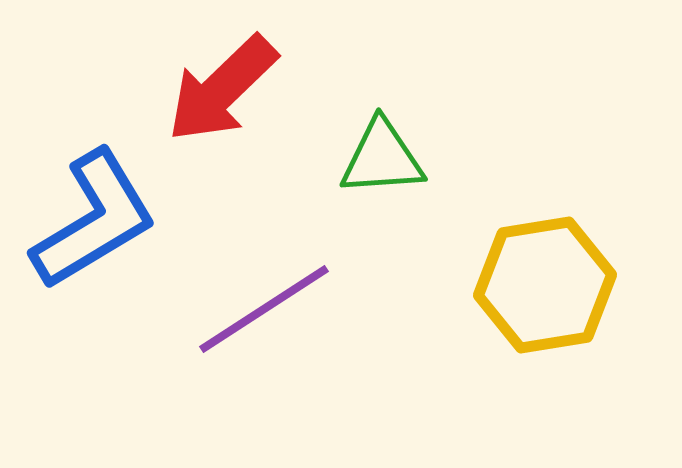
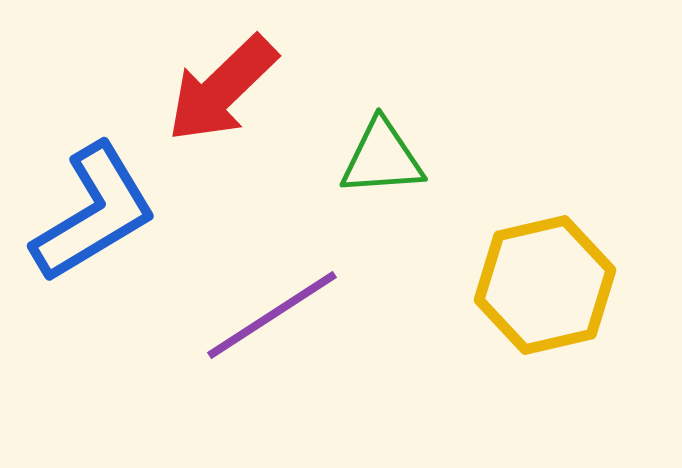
blue L-shape: moved 7 px up
yellow hexagon: rotated 4 degrees counterclockwise
purple line: moved 8 px right, 6 px down
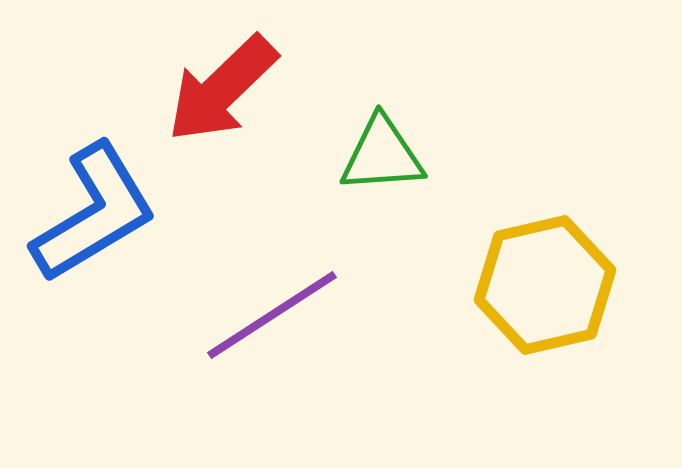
green triangle: moved 3 px up
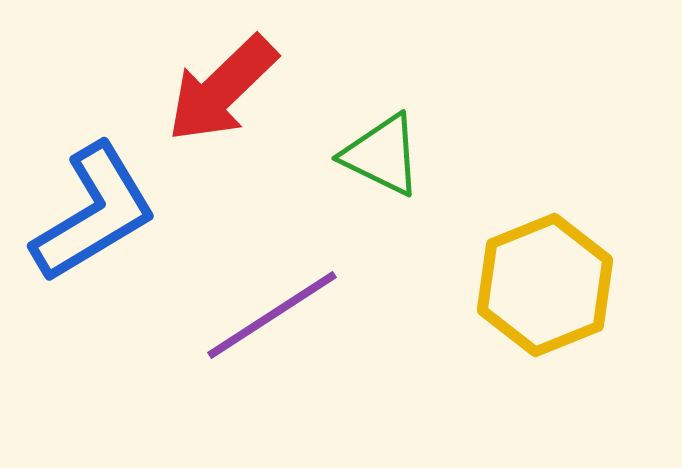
green triangle: rotated 30 degrees clockwise
yellow hexagon: rotated 9 degrees counterclockwise
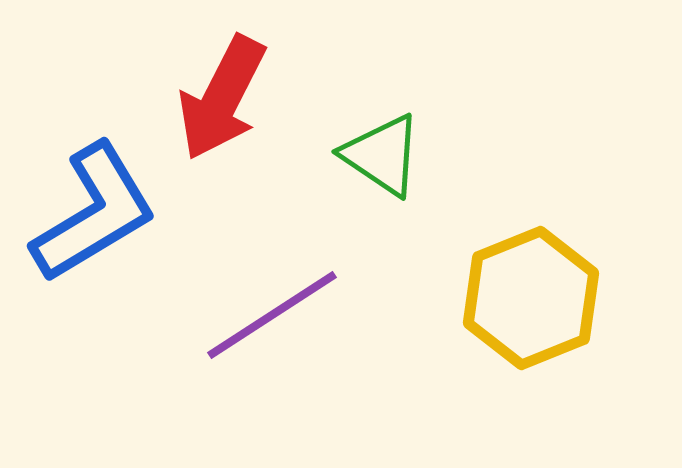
red arrow: moved 9 px down; rotated 19 degrees counterclockwise
green triangle: rotated 8 degrees clockwise
yellow hexagon: moved 14 px left, 13 px down
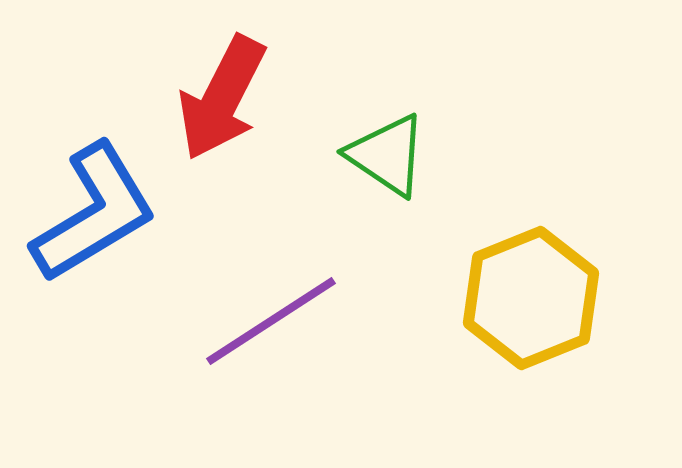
green triangle: moved 5 px right
purple line: moved 1 px left, 6 px down
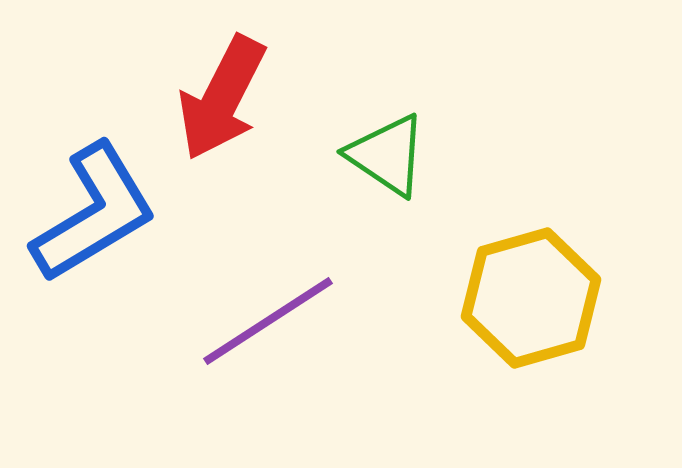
yellow hexagon: rotated 6 degrees clockwise
purple line: moved 3 px left
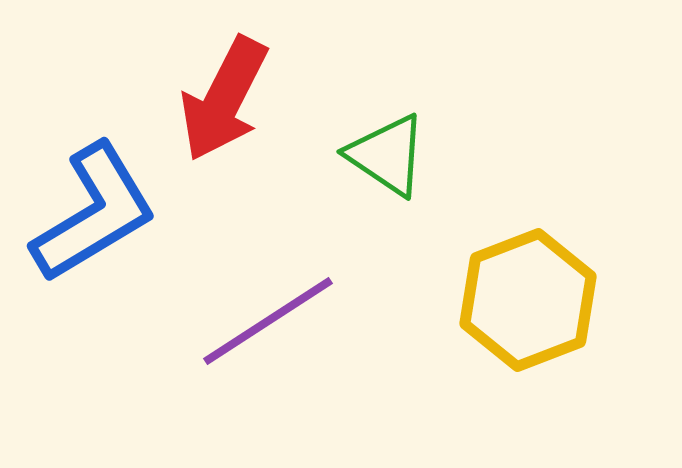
red arrow: moved 2 px right, 1 px down
yellow hexagon: moved 3 px left, 2 px down; rotated 5 degrees counterclockwise
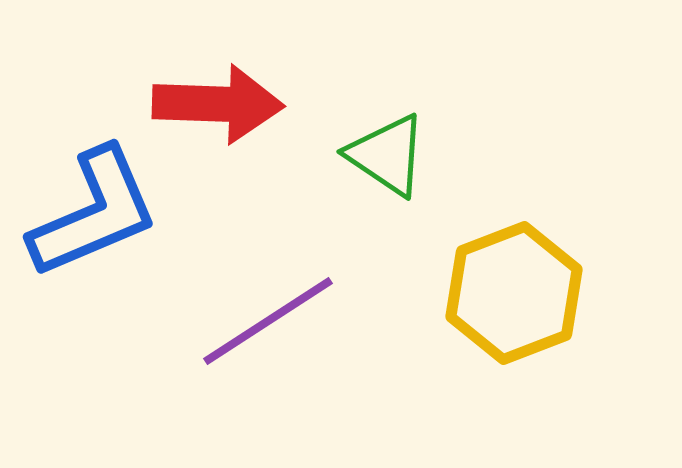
red arrow: moved 6 px left, 5 px down; rotated 115 degrees counterclockwise
blue L-shape: rotated 8 degrees clockwise
yellow hexagon: moved 14 px left, 7 px up
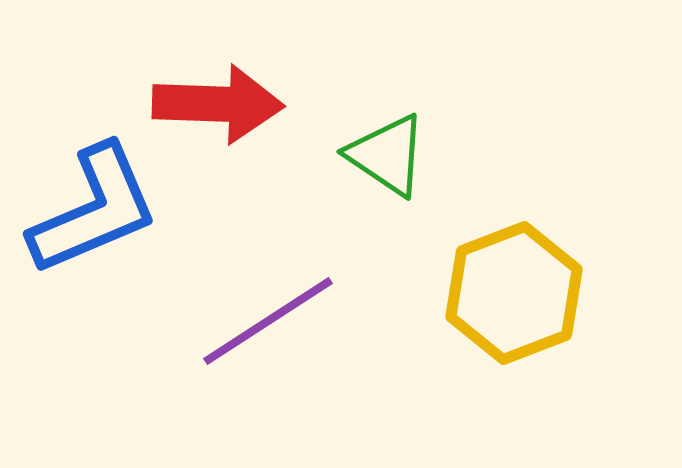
blue L-shape: moved 3 px up
